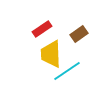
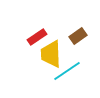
red rectangle: moved 5 px left, 8 px down
brown rectangle: moved 1 px left, 2 px down
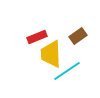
red rectangle: rotated 12 degrees clockwise
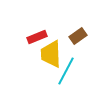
cyan line: moved 1 px left; rotated 28 degrees counterclockwise
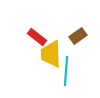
red rectangle: rotated 60 degrees clockwise
cyan line: rotated 24 degrees counterclockwise
